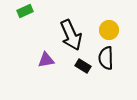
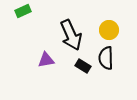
green rectangle: moved 2 px left
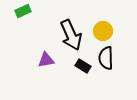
yellow circle: moved 6 px left, 1 px down
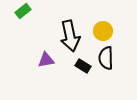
green rectangle: rotated 14 degrees counterclockwise
black arrow: moved 1 px left, 1 px down; rotated 12 degrees clockwise
